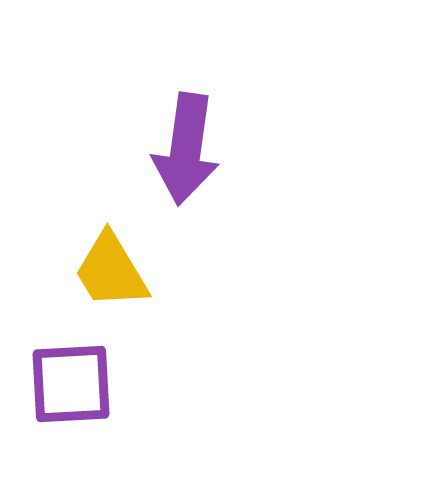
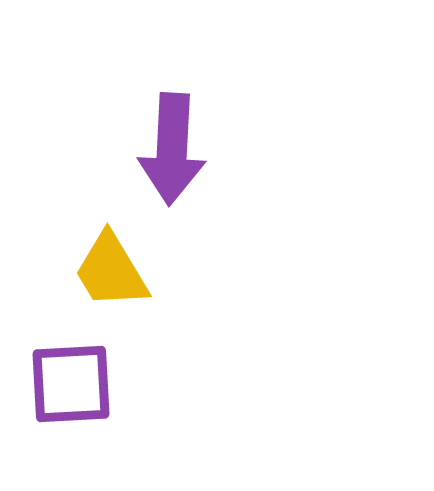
purple arrow: moved 14 px left; rotated 5 degrees counterclockwise
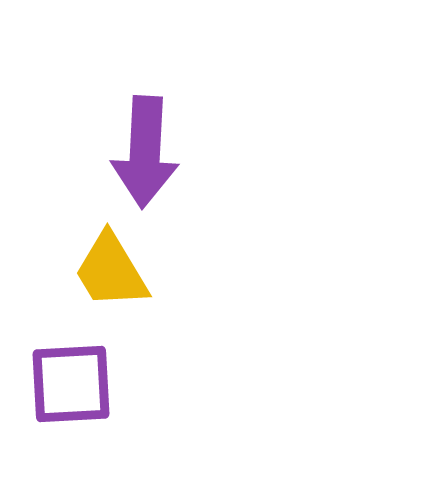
purple arrow: moved 27 px left, 3 px down
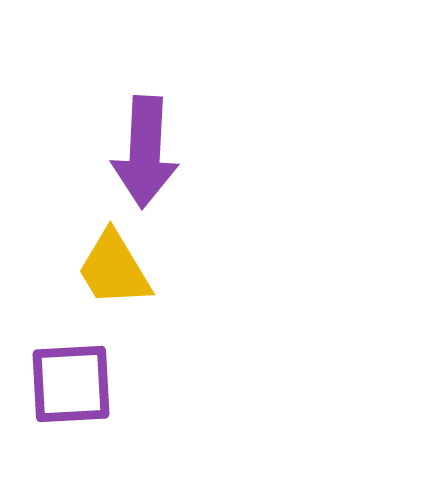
yellow trapezoid: moved 3 px right, 2 px up
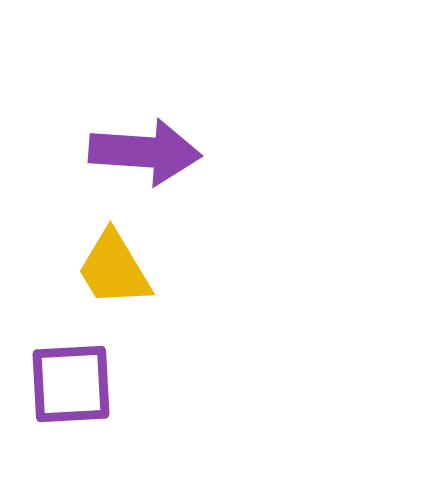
purple arrow: rotated 89 degrees counterclockwise
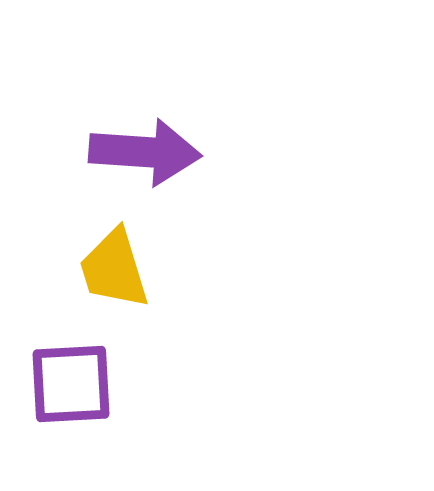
yellow trapezoid: rotated 14 degrees clockwise
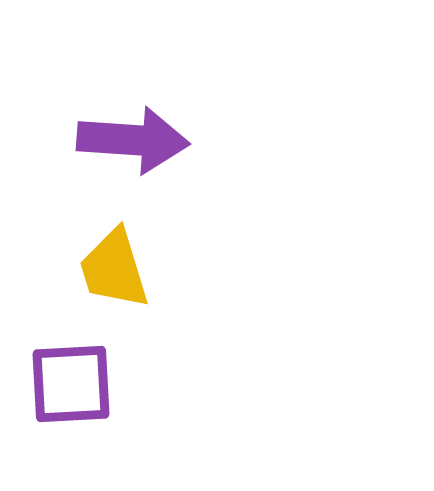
purple arrow: moved 12 px left, 12 px up
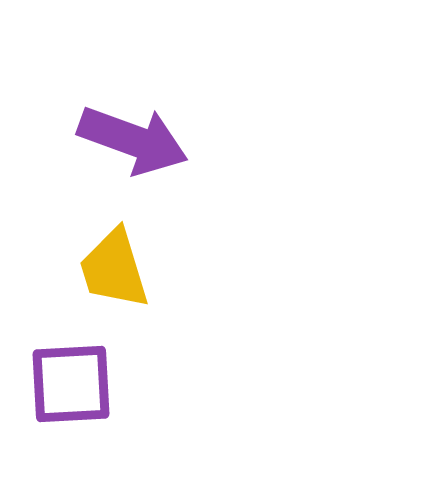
purple arrow: rotated 16 degrees clockwise
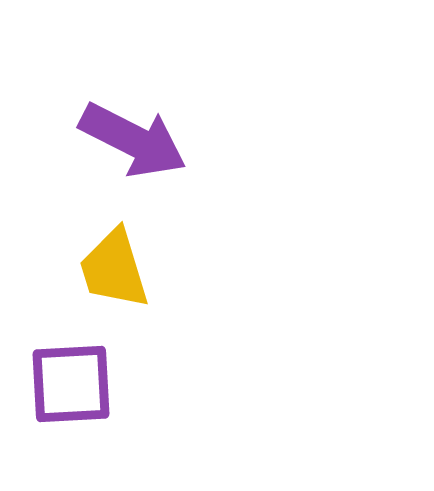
purple arrow: rotated 7 degrees clockwise
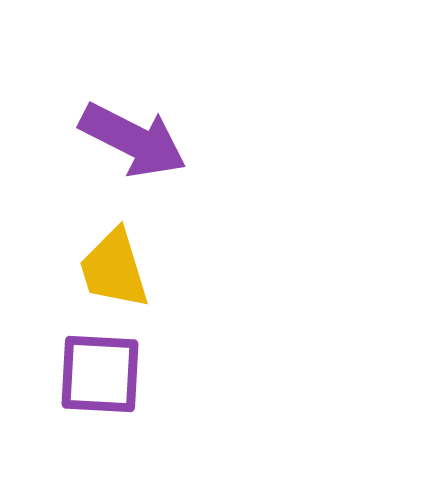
purple square: moved 29 px right, 10 px up; rotated 6 degrees clockwise
